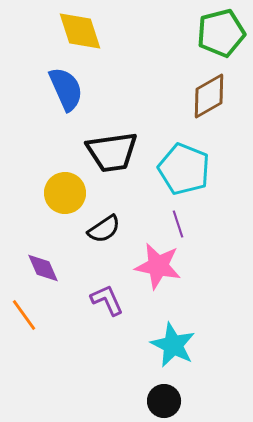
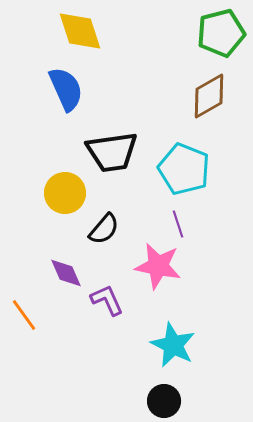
black semicircle: rotated 16 degrees counterclockwise
purple diamond: moved 23 px right, 5 px down
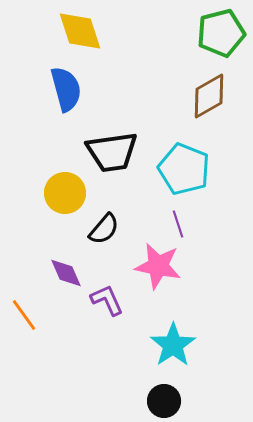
blue semicircle: rotated 9 degrees clockwise
cyan star: rotated 12 degrees clockwise
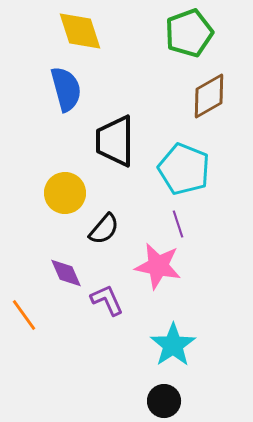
green pentagon: moved 32 px left; rotated 6 degrees counterclockwise
black trapezoid: moved 3 px right, 11 px up; rotated 98 degrees clockwise
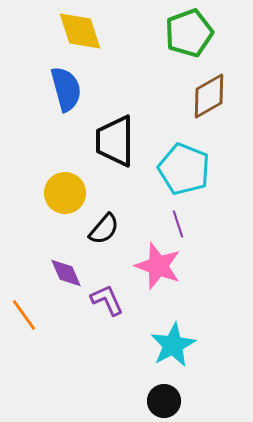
pink star: rotated 9 degrees clockwise
cyan star: rotated 6 degrees clockwise
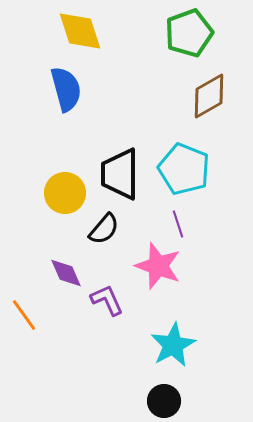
black trapezoid: moved 5 px right, 33 px down
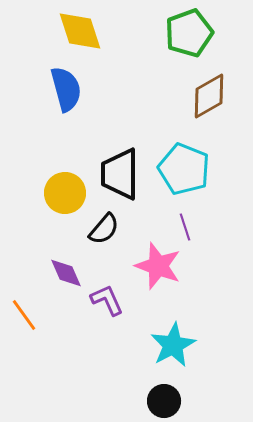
purple line: moved 7 px right, 3 px down
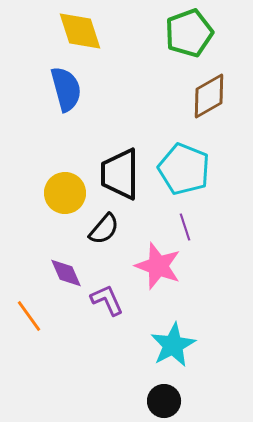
orange line: moved 5 px right, 1 px down
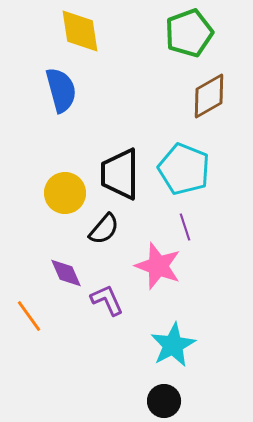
yellow diamond: rotated 9 degrees clockwise
blue semicircle: moved 5 px left, 1 px down
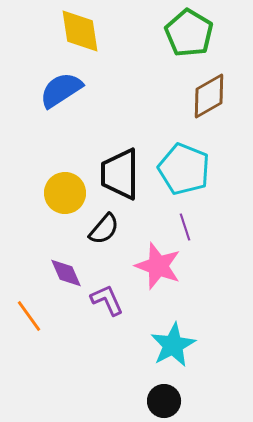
green pentagon: rotated 21 degrees counterclockwise
blue semicircle: rotated 108 degrees counterclockwise
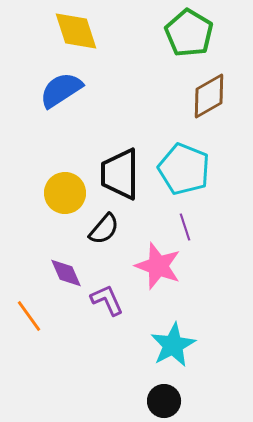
yellow diamond: moved 4 px left; rotated 9 degrees counterclockwise
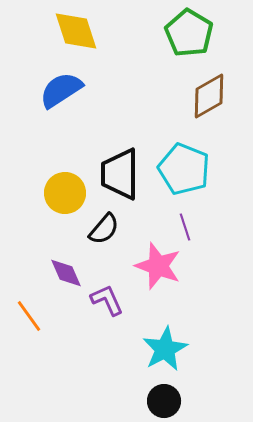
cyan star: moved 8 px left, 4 px down
